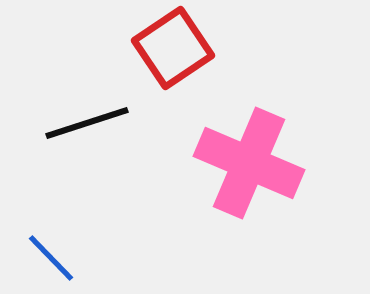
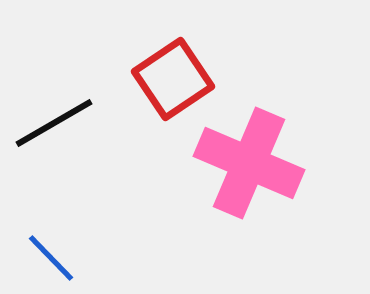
red square: moved 31 px down
black line: moved 33 px left; rotated 12 degrees counterclockwise
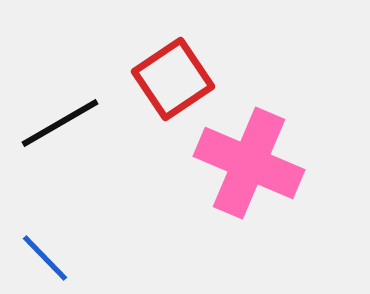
black line: moved 6 px right
blue line: moved 6 px left
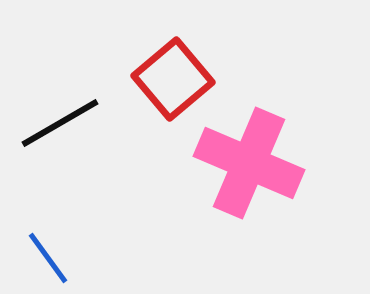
red square: rotated 6 degrees counterclockwise
blue line: moved 3 px right; rotated 8 degrees clockwise
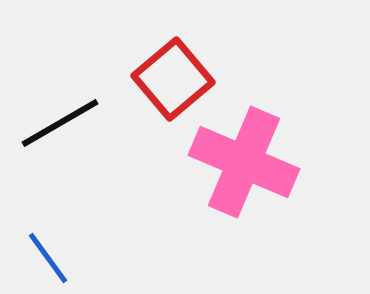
pink cross: moved 5 px left, 1 px up
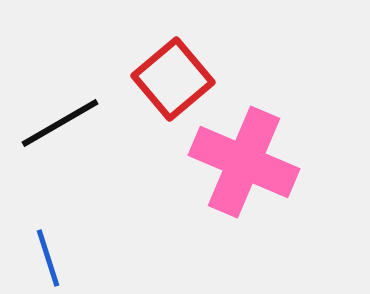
blue line: rotated 18 degrees clockwise
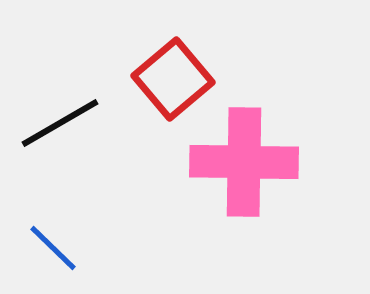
pink cross: rotated 22 degrees counterclockwise
blue line: moved 5 px right, 10 px up; rotated 28 degrees counterclockwise
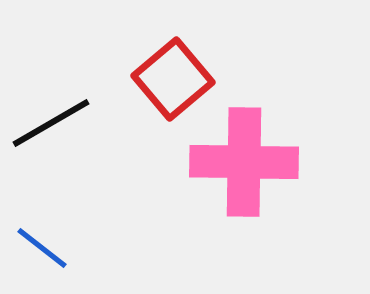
black line: moved 9 px left
blue line: moved 11 px left; rotated 6 degrees counterclockwise
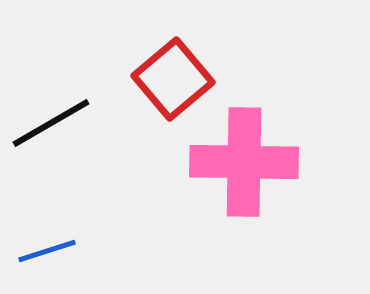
blue line: moved 5 px right, 3 px down; rotated 56 degrees counterclockwise
